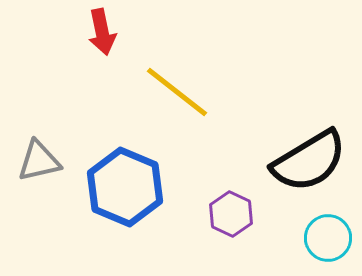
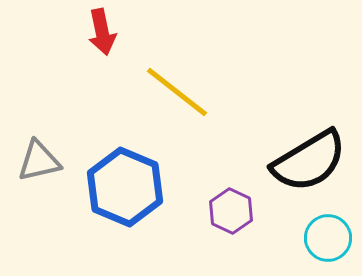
purple hexagon: moved 3 px up
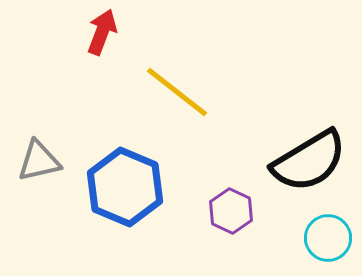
red arrow: rotated 147 degrees counterclockwise
